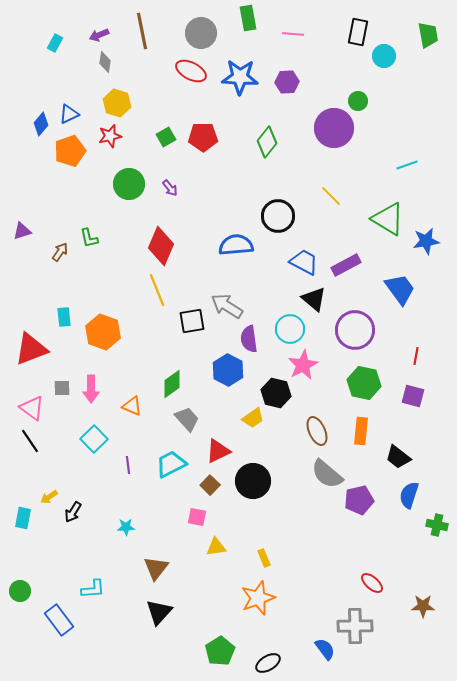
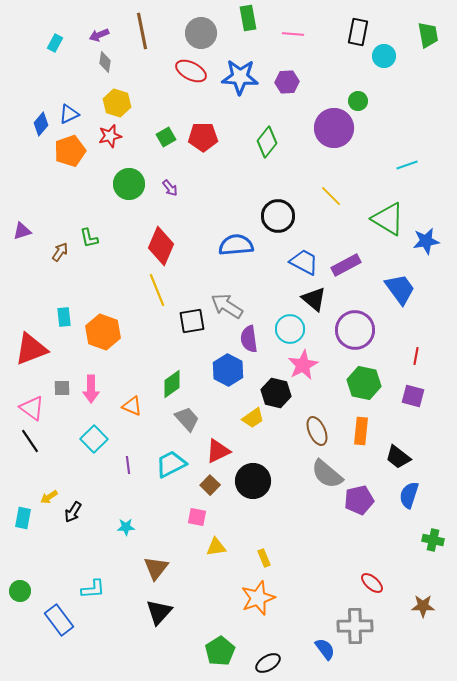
green cross at (437, 525): moved 4 px left, 15 px down
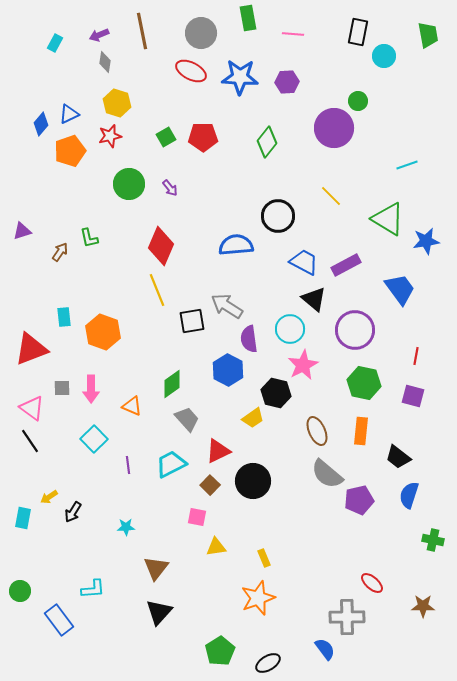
gray cross at (355, 626): moved 8 px left, 9 px up
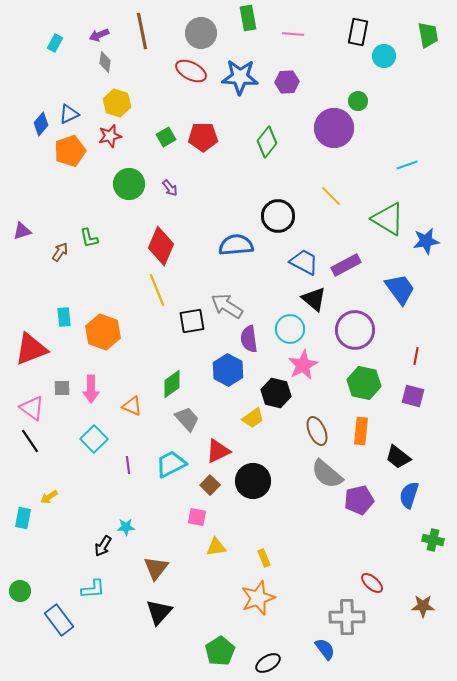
black arrow at (73, 512): moved 30 px right, 34 px down
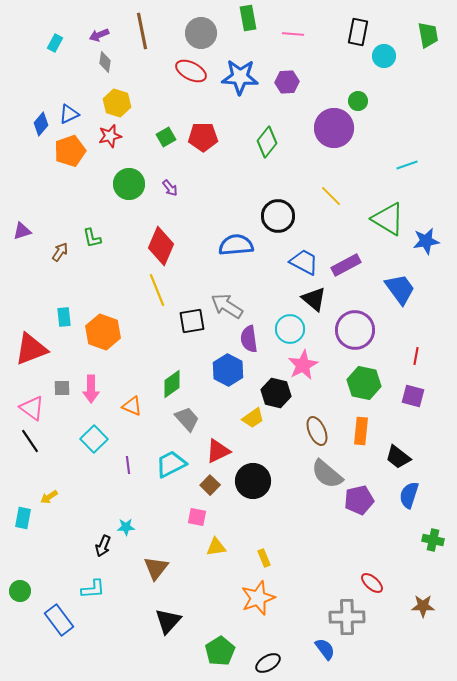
green L-shape at (89, 238): moved 3 px right
black arrow at (103, 546): rotated 10 degrees counterclockwise
black triangle at (159, 612): moved 9 px right, 9 px down
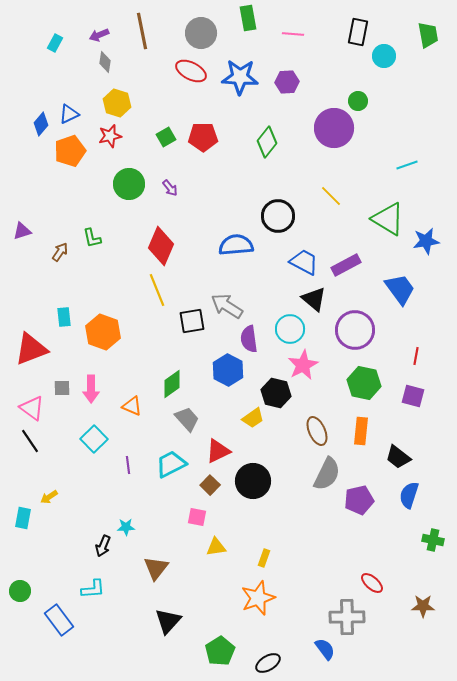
gray semicircle at (327, 474): rotated 104 degrees counterclockwise
yellow rectangle at (264, 558): rotated 42 degrees clockwise
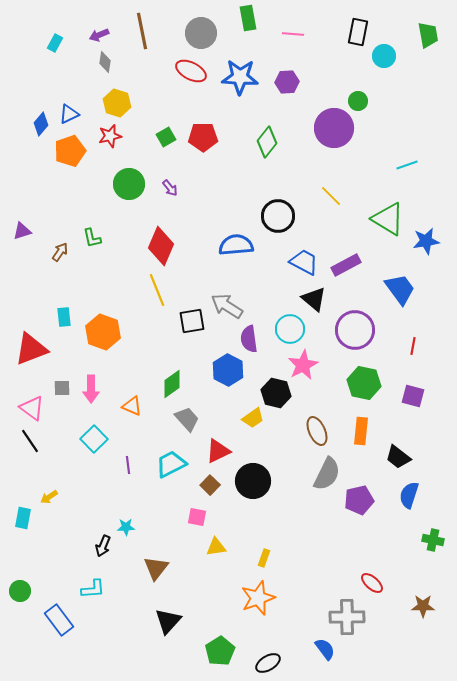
red line at (416, 356): moved 3 px left, 10 px up
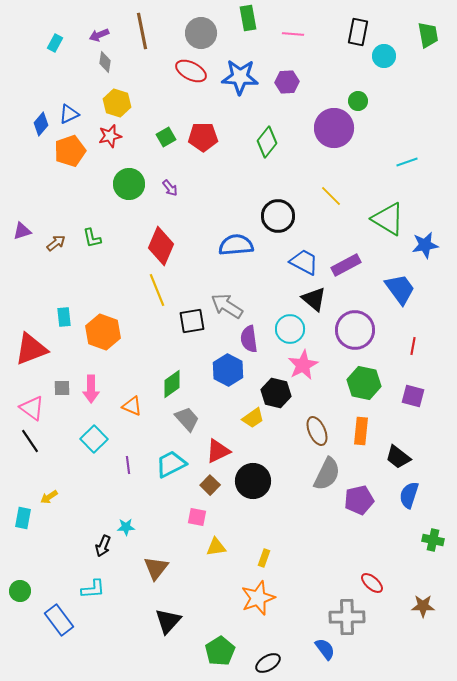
cyan line at (407, 165): moved 3 px up
blue star at (426, 241): moved 1 px left, 4 px down
brown arrow at (60, 252): moved 4 px left, 9 px up; rotated 18 degrees clockwise
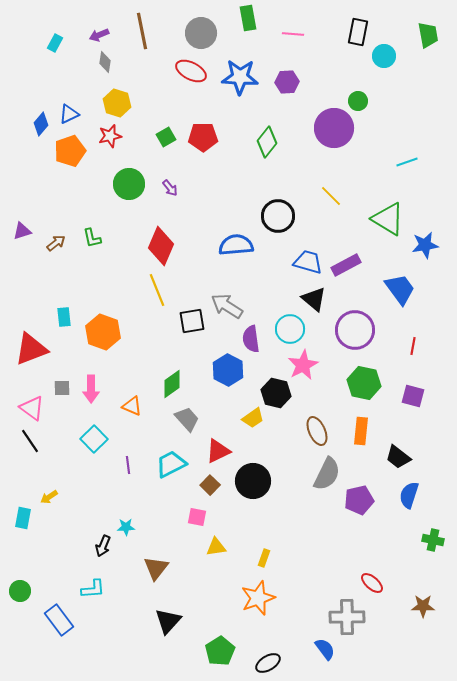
blue trapezoid at (304, 262): moved 4 px right; rotated 12 degrees counterclockwise
purple semicircle at (249, 339): moved 2 px right
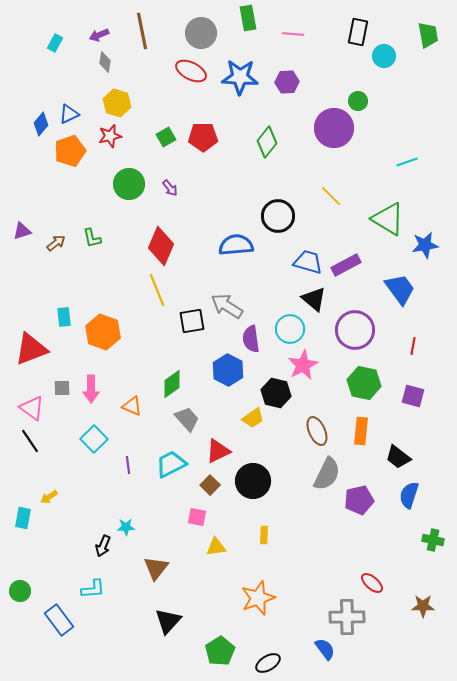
yellow rectangle at (264, 558): moved 23 px up; rotated 18 degrees counterclockwise
